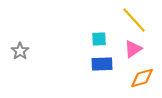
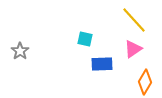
cyan square: moved 14 px left; rotated 14 degrees clockwise
orange diamond: moved 3 px right, 4 px down; rotated 45 degrees counterclockwise
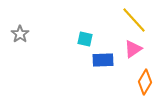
gray star: moved 17 px up
blue rectangle: moved 1 px right, 4 px up
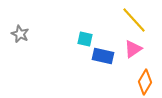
gray star: rotated 12 degrees counterclockwise
blue rectangle: moved 4 px up; rotated 15 degrees clockwise
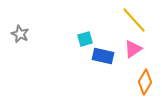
cyan square: rotated 28 degrees counterclockwise
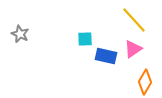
cyan square: rotated 14 degrees clockwise
blue rectangle: moved 3 px right
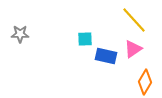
gray star: rotated 24 degrees counterclockwise
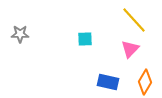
pink triangle: moved 3 px left; rotated 12 degrees counterclockwise
blue rectangle: moved 2 px right, 26 px down
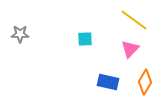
yellow line: rotated 12 degrees counterclockwise
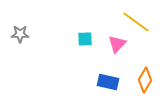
yellow line: moved 2 px right, 2 px down
pink triangle: moved 13 px left, 5 px up
orange diamond: moved 2 px up
